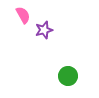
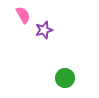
green circle: moved 3 px left, 2 px down
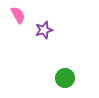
pink semicircle: moved 5 px left
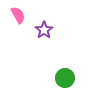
purple star: rotated 18 degrees counterclockwise
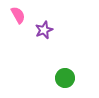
purple star: rotated 12 degrees clockwise
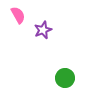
purple star: moved 1 px left
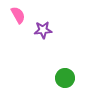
purple star: rotated 18 degrees clockwise
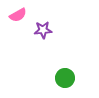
pink semicircle: rotated 90 degrees clockwise
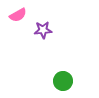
green circle: moved 2 px left, 3 px down
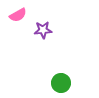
green circle: moved 2 px left, 2 px down
